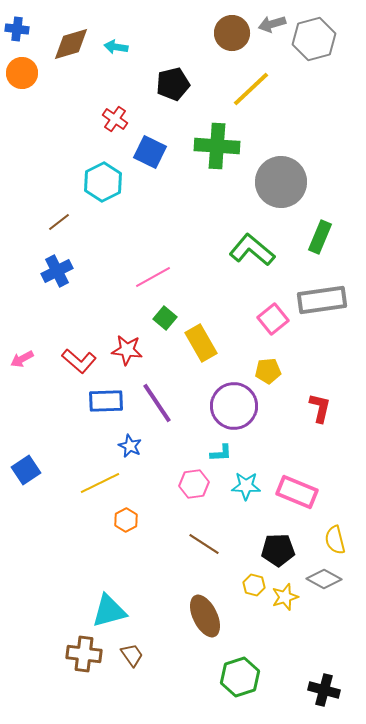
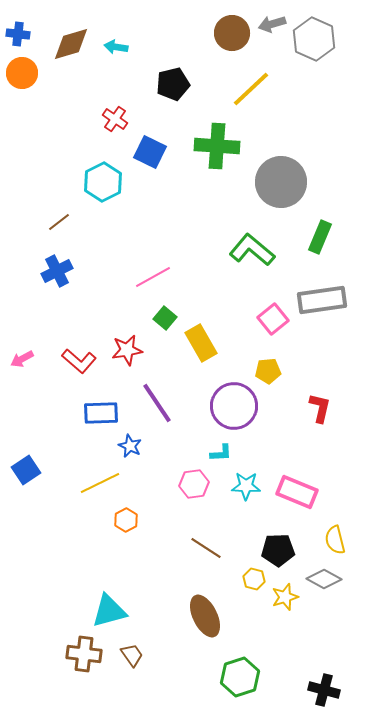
blue cross at (17, 29): moved 1 px right, 5 px down
gray hexagon at (314, 39): rotated 21 degrees counterclockwise
red star at (127, 350): rotated 16 degrees counterclockwise
blue rectangle at (106, 401): moved 5 px left, 12 px down
brown line at (204, 544): moved 2 px right, 4 px down
yellow hexagon at (254, 585): moved 6 px up
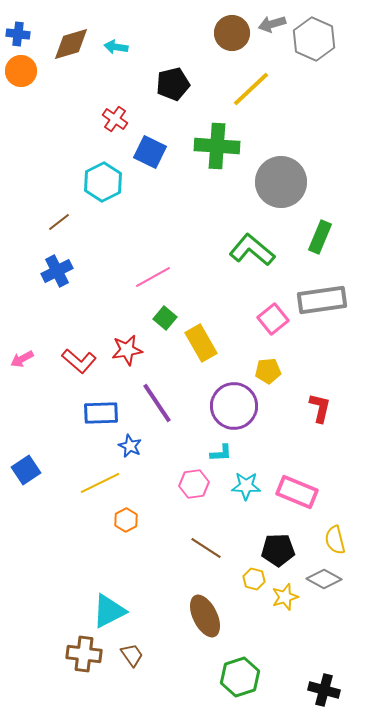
orange circle at (22, 73): moved 1 px left, 2 px up
cyan triangle at (109, 611): rotated 12 degrees counterclockwise
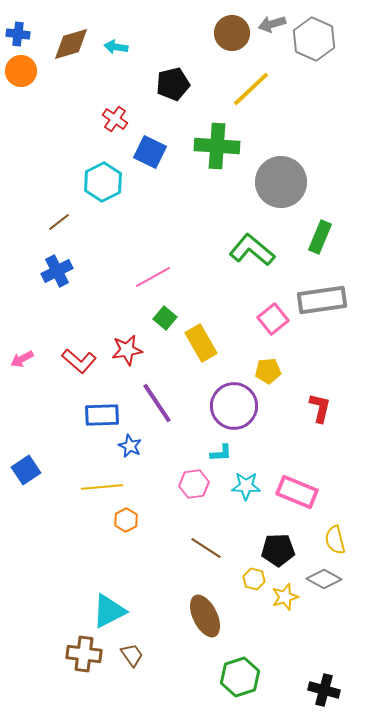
blue rectangle at (101, 413): moved 1 px right, 2 px down
yellow line at (100, 483): moved 2 px right, 4 px down; rotated 21 degrees clockwise
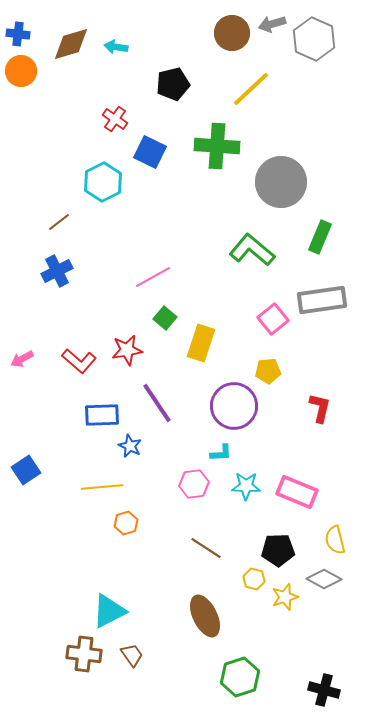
yellow rectangle at (201, 343): rotated 48 degrees clockwise
orange hexagon at (126, 520): moved 3 px down; rotated 10 degrees clockwise
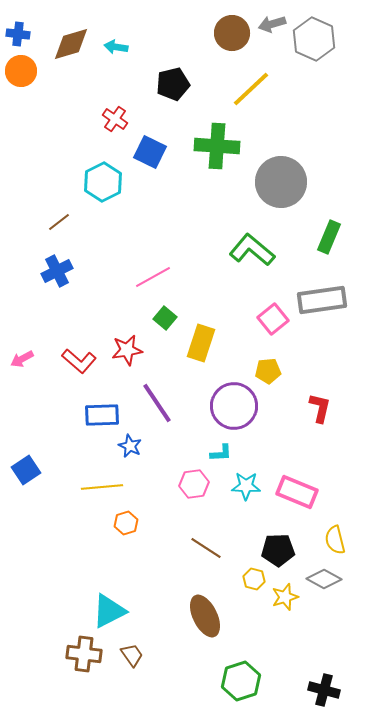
green rectangle at (320, 237): moved 9 px right
green hexagon at (240, 677): moved 1 px right, 4 px down
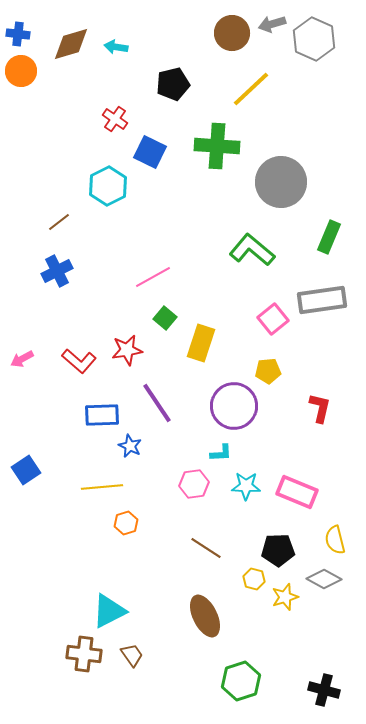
cyan hexagon at (103, 182): moved 5 px right, 4 px down
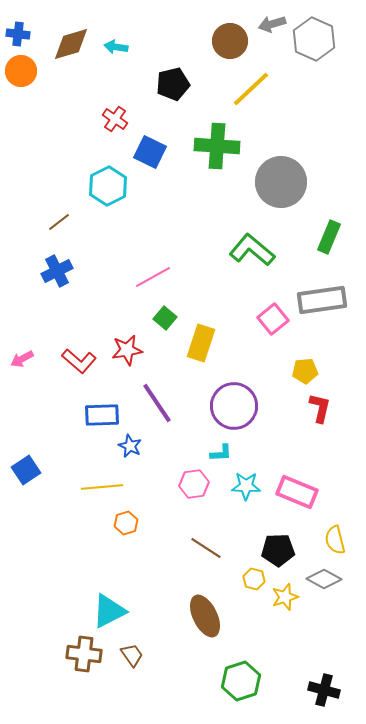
brown circle at (232, 33): moved 2 px left, 8 px down
yellow pentagon at (268, 371): moved 37 px right
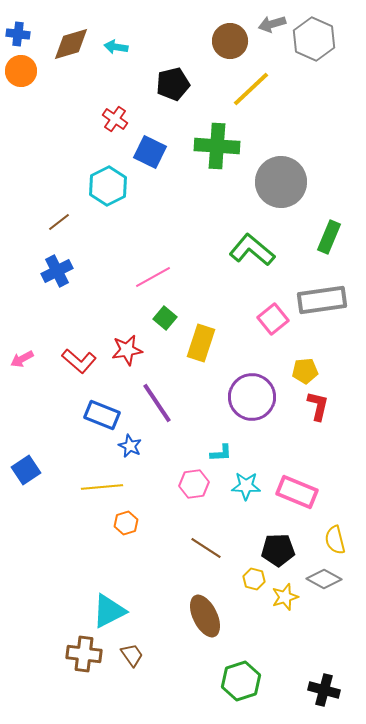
purple circle at (234, 406): moved 18 px right, 9 px up
red L-shape at (320, 408): moved 2 px left, 2 px up
blue rectangle at (102, 415): rotated 24 degrees clockwise
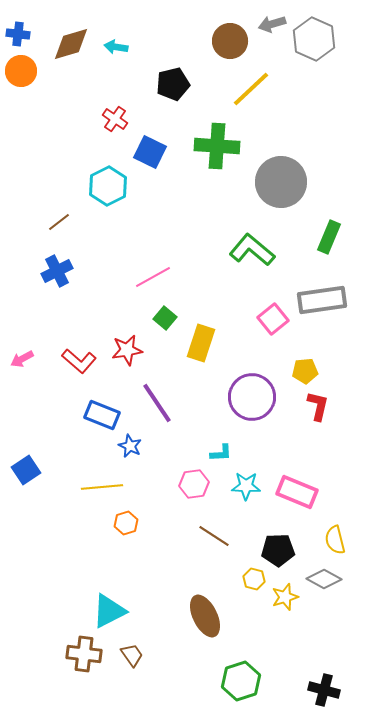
brown line at (206, 548): moved 8 px right, 12 px up
